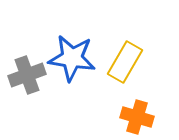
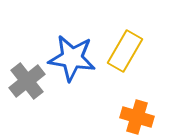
yellow rectangle: moved 11 px up
gray cross: moved 6 px down; rotated 18 degrees counterclockwise
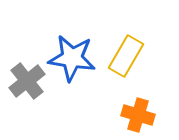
yellow rectangle: moved 1 px right, 5 px down
orange cross: moved 1 px right, 2 px up
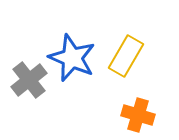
blue star: rotated 15 degrees clockwise
gray cross: moved 2 px right, 1 px up
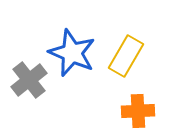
blue star: moved 5 px up
orange cross: moved 4 px up; rotated 20 degrees counterclockwise
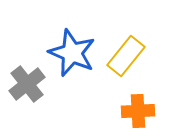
yellow rectangle: rotated 9 degrees clockwise
gray cross: moved 2 px left, 4 px down
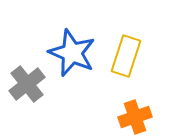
yellow rectangle: rotated 21 degrees counterclockwise
orange cross: moved 3 px left, 6 px down; rotated 16 degrees counterclockwise
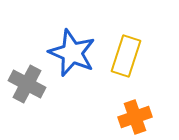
gray cross: rotated 24 degrees counterclockwise
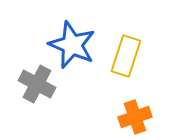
blue star: moved 8 px up
gray cross: moved 10 px right
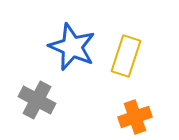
blue star: moved 2 px down
gray cross: moved 16 px down
